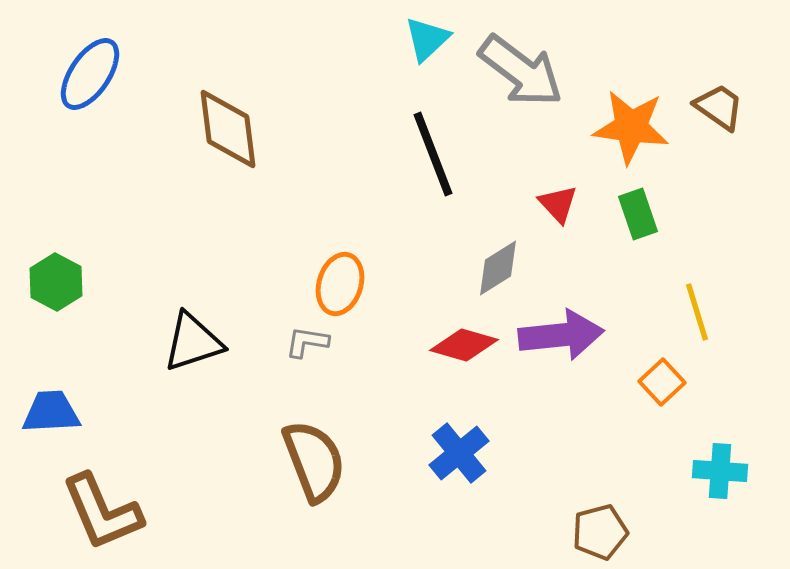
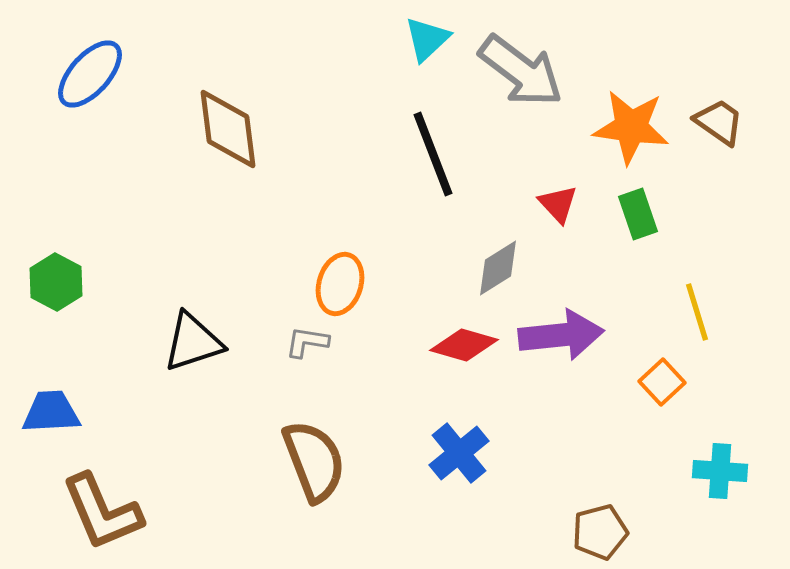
blue ellipse: rotated 8 degrees clockwise
brown trapezoid: moved 15 px down
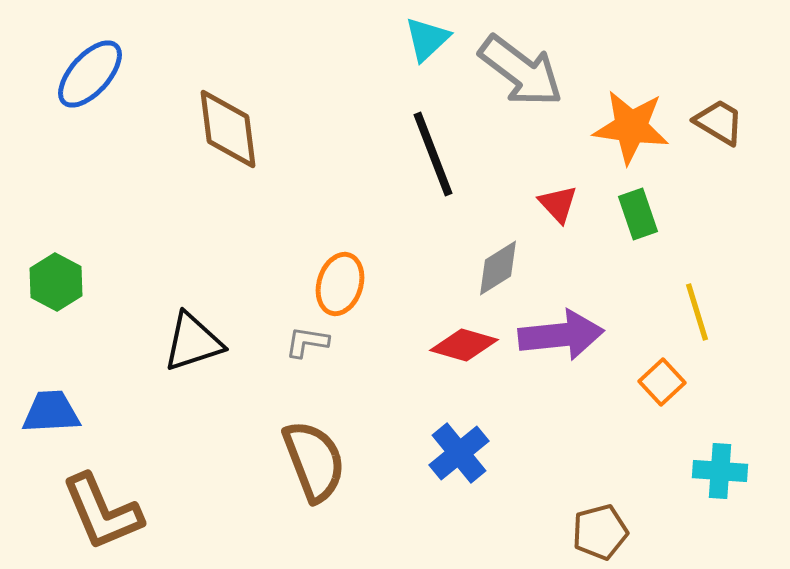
brown trapezoid: rotated 4 degrees counterclockwise
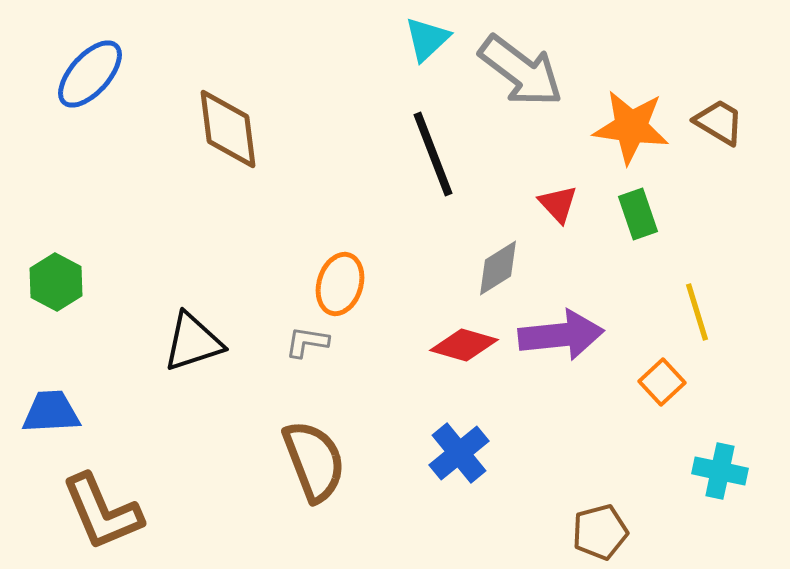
cyan cross: rotated 8 degrees clockwise
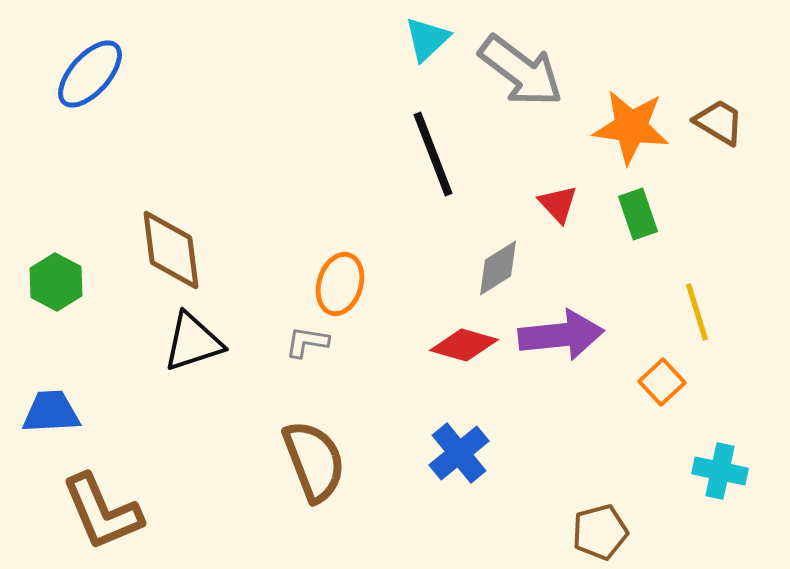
brown diamond: moved 57 px left, 121 px down
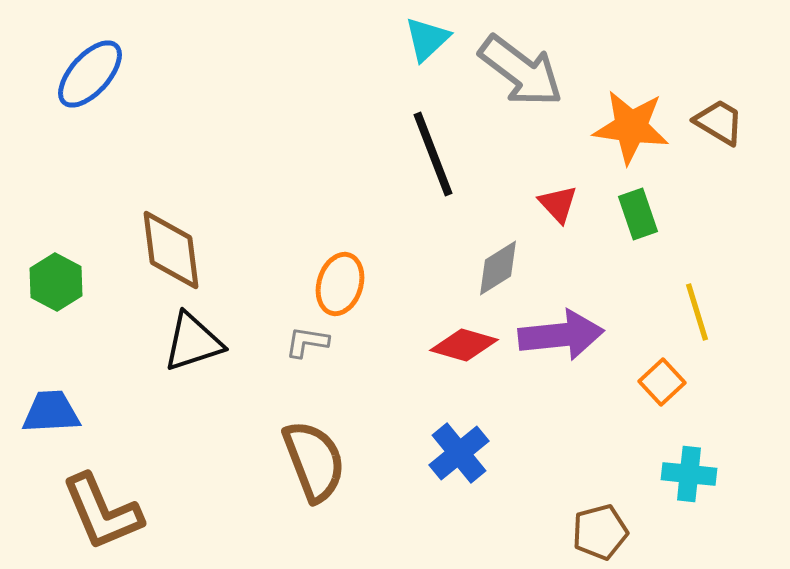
cyan cross: moved 31 px left, 3 px down; rotated 6 degrees counterclockwise
